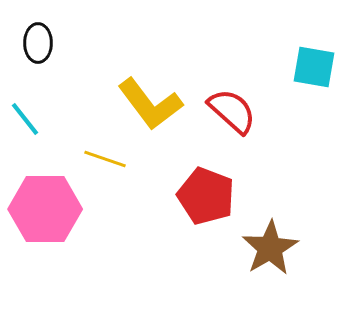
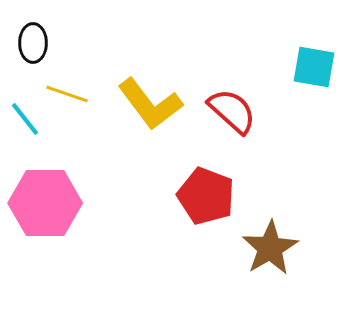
black ellipse: moved 5 px left
yellow line: moved 38 px left, 65 px up
pink hexagon: moved 6 px up
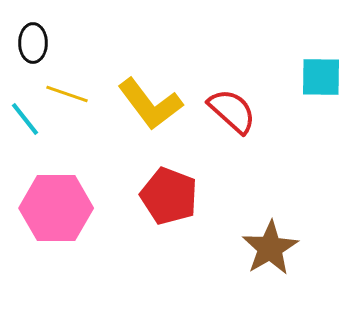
cyan square: moved 7 px right, 10 px down; rotated 9 degrees counterclockwise
red pentagon: moved 37 px left
pink hexagon: moved 11 px right, 5 px down
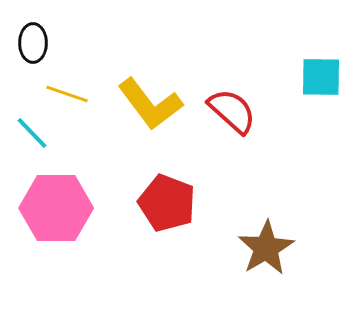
cyan line: moved 7 px right, 14 px down; rotated 6 degrees counterclockwise
red pentagon: moved 2 px left, 7 px down
brown star: moved 4 px left
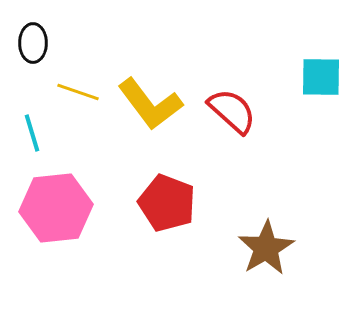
yellow line: moved 11 px right, 2 px up
cyan line: rotated 27 degrees clockwise
pink hexagon: rotated 6 degrees counterclockwise
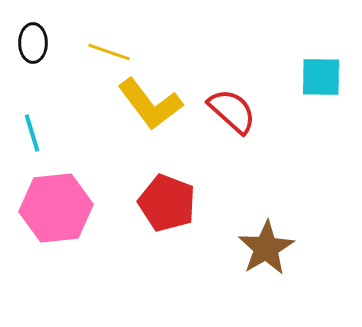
yellow line: moved 31 px right, 40 px up
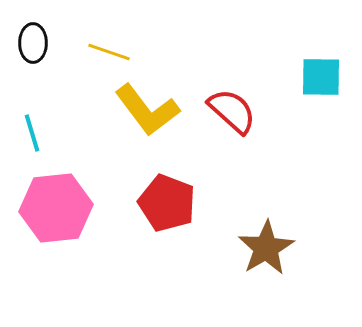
yellow L-shape: moved 3 px left, 6 px down
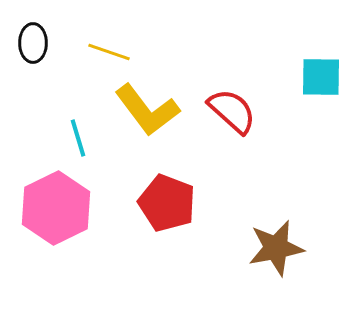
cyan line: moved 46 px right, 5 px down
pink hexagon: rotated 20 degrees counterclockwise
brown star: moved 10 px right; rotated 20 degrees clockwise
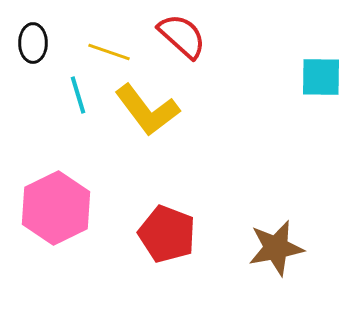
red semicircle: moved 50 px left, 75 px up
cyan line: moved 43 px up
red pentagon: moved 31 px down
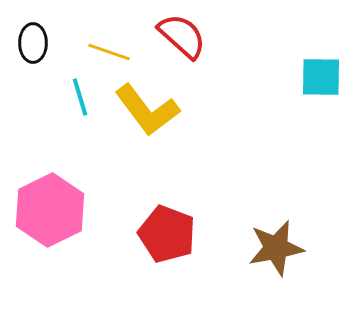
cyan line: moved 2 px right, 2 px down
pink hexagon: moved 6 px left, 2 px down
